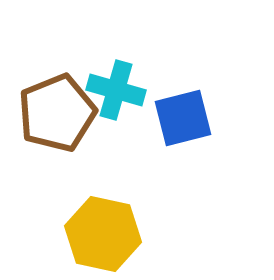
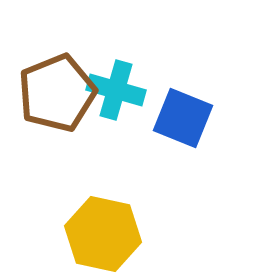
brown pentagon: moved 20 px up
blue square: rotated 36 degrees clockwise
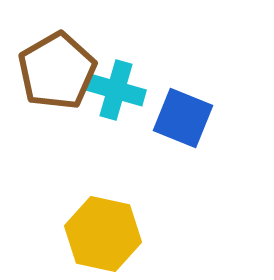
brown pentagon: moved 22 px up; rotated 8 degrees counterclockwise
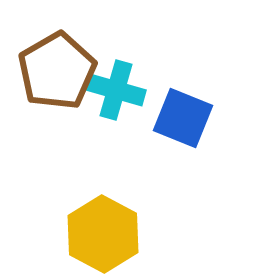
yellow hexagon: rotated 16 degrees clockwise
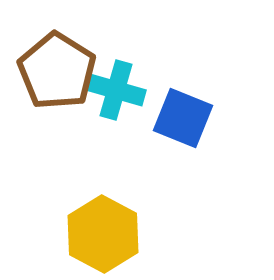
brown pentagon: rotated 10 degrees counterclockwise
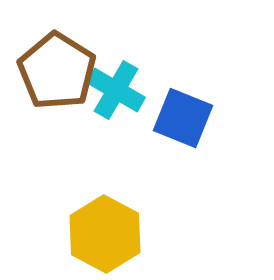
cyan cross: rotated 14 degrees clockwise
yellow hexagon: moved 2 px right
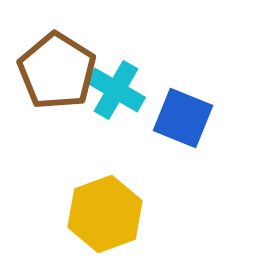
yellow hexagon: moved 20 px up; rotated 12 degrees clockwise
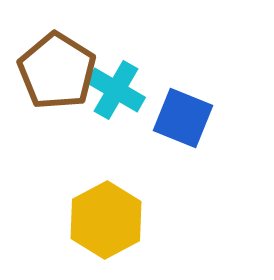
yellow hexagon: moved 1 px right, 6 px down; rotated 8 degrees counterclockwise
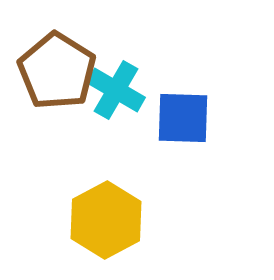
blue square: rotated 20 degrees counterclockwise
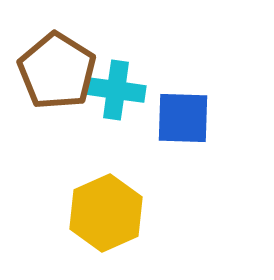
cyan cross: rotated 22 degrees counterclockwise
yellow hexagon: moved 7 px up; rotated 4 degrees clockwise
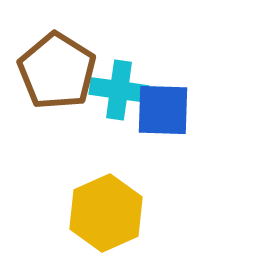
cyan cross: moved 3 px right
blue square: moved 20 px left, 8 px up
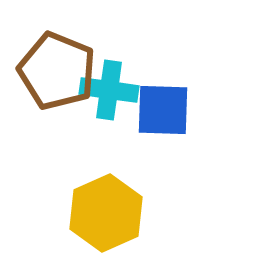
brown pentagon: rotated 10 degrees counterclockwise
cyan cross: moved 10 px left
